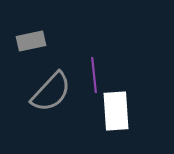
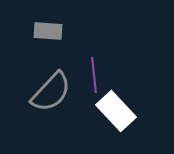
gray rectangle: moved 17 px right, 10 px up; rotated 16 degrees clockwise
white rectangle: rotated 39 degrees counterclockwise
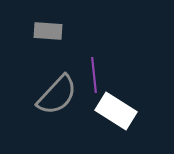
gray semicircle: moved 6 px right, 3 px down
white rectangle: rotated 15 degrees counterclockwise
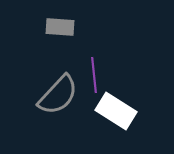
gray rectangle: moved 12 px right, 4 px up
gray semicircle: moved 1 px right
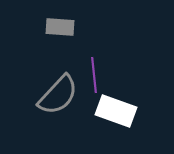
white rectangle: rotated 12 degrees counterclockwise
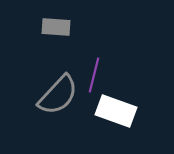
gray rectangle: moved 4 px left
purple line: rotated 20 degrees clockwise
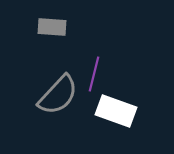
gray rectangle: moved 4 px left
purple line: moved 1 px up
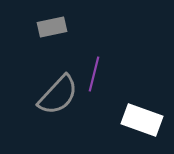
gray rectangle: rotated 16 degrees counterclockwise
white rectangle: moved 26 px right, 9 px down
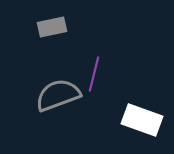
gray semicircle: rotated 153 degrees counterclockwise
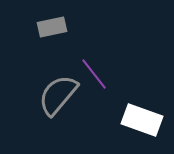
purple line: rotated 52 degrees counterclockwise
gray semicircle: rotated 30 degrees counterclockwise
